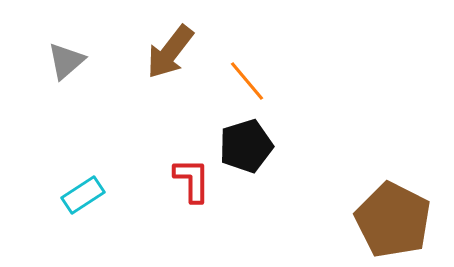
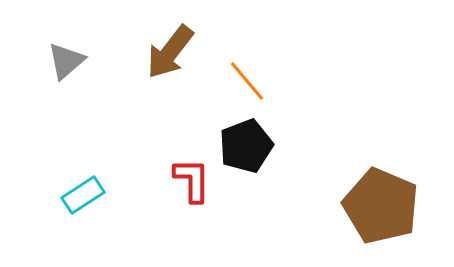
black pentagon: rotated 4 degrees counterclockwise
brown pentagon: moved 12 px left, 14 px up; rotated 4 degrees counterclockwise
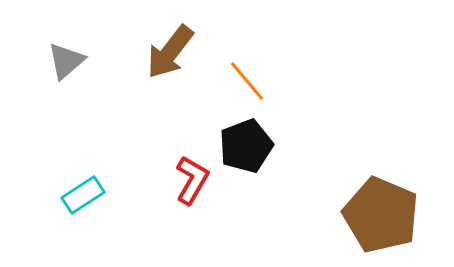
red L-shape: rotated 30 degrees clockwise
brown pentagon: moved 9 px down
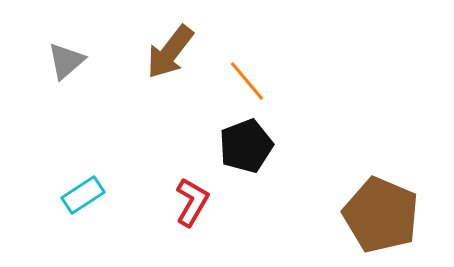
red L-shape: moved 22 px down
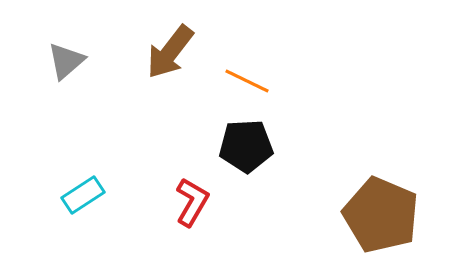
orange line: rotated 24 degrees counterclockwise
black pentagon: rotated 18 degrees clockwise
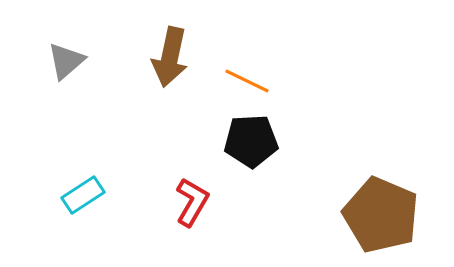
brown arrow: moved 5 px down; rotated 26 degrees counterclockwise
black pentagon: moved 5 px right, 5 px up
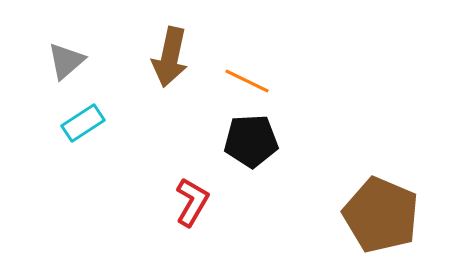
cyan rectangle: moved 72 px up
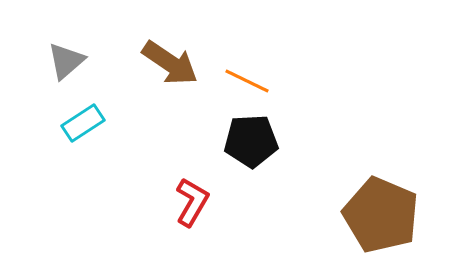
brown arrow: moved 6 px down; rotated 68 degrees counterclockwise
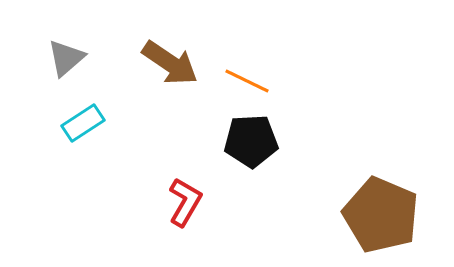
gray triangle: moved 3 px up
red L-shape: moved 7 px left
